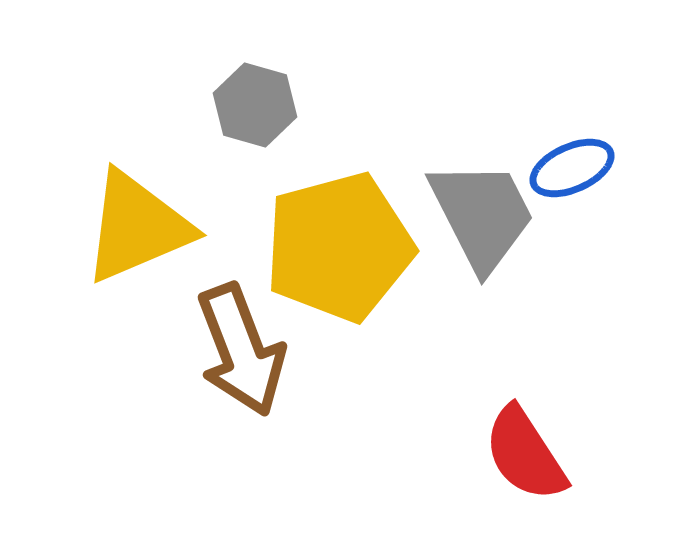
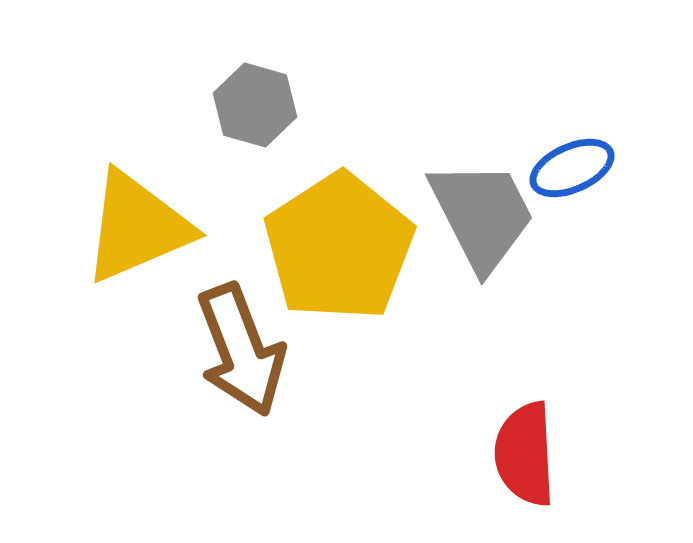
yellow pentagon: rotated 18 degrees counterclockwise
red semicircle: rotated 30 degrees clockwise
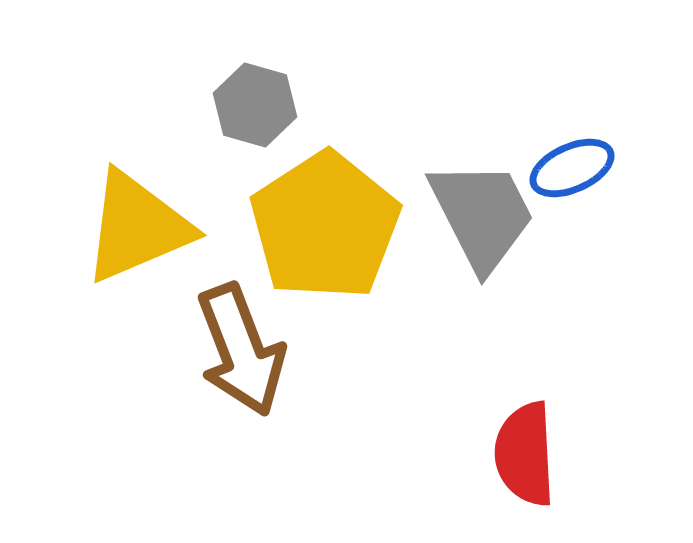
yellow pentagon: moved 14 px left, 21 px up
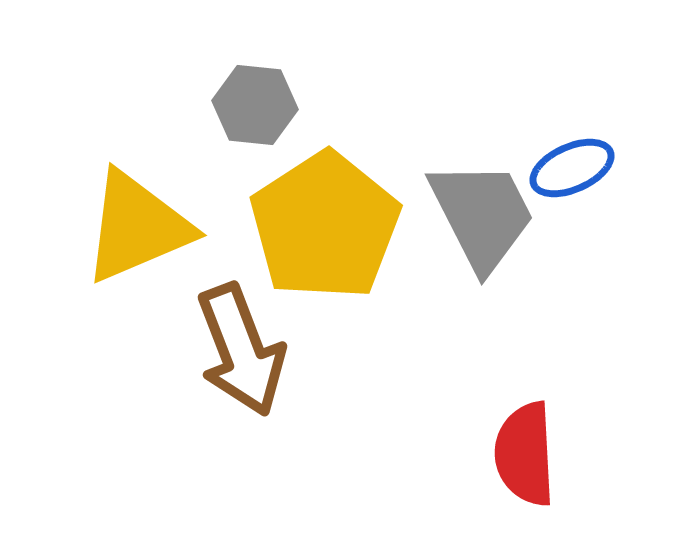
gray hexagon: rotated 10 degrees counterclockwise
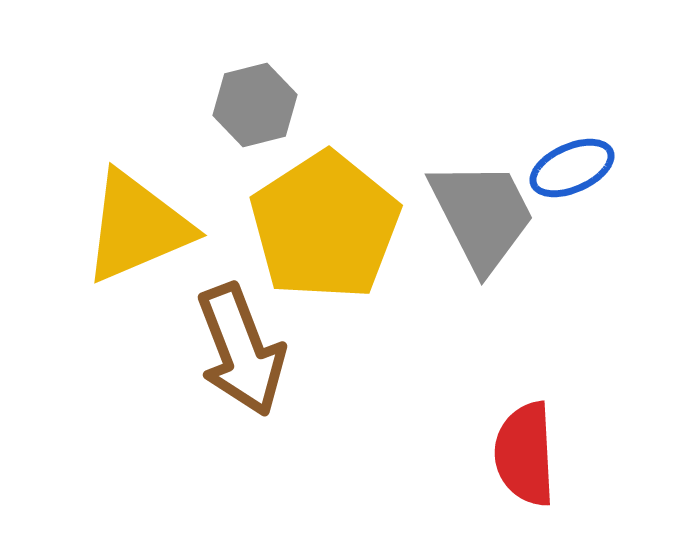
gray hexagon: rotated 20 degrees counterclockwise
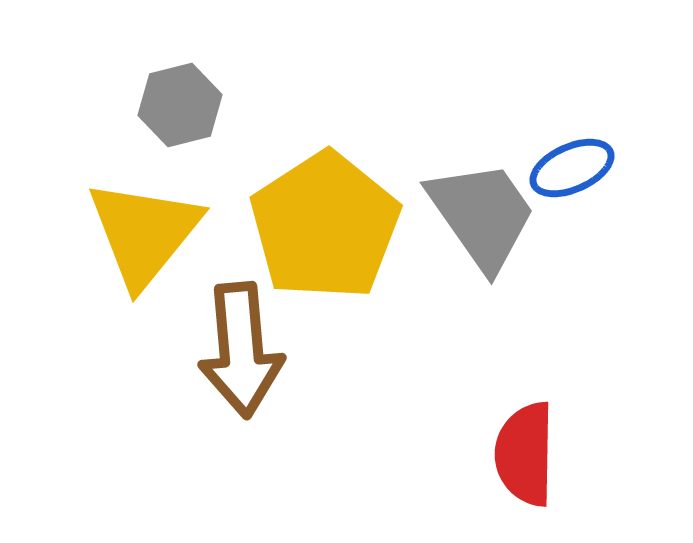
gray hexagon: moved 75 px left
gray trapezoid: rotated 8 degrees counterclockwise
yellow triangle: moved 7 px right, 6 px down; rotated 28 degrees counterclockwise
brown arrow: rotated 16 degrees clockwise
red semicircle: rotated 4 degrees clockwise
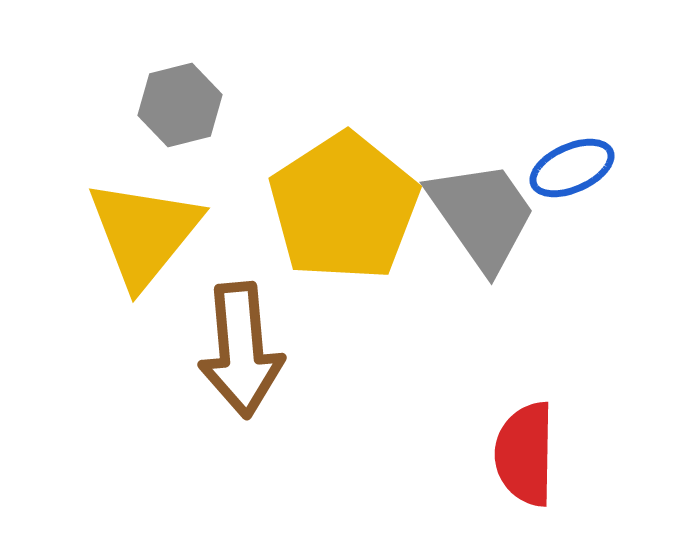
yellow pentagon: moved 19 px right, 19 px up
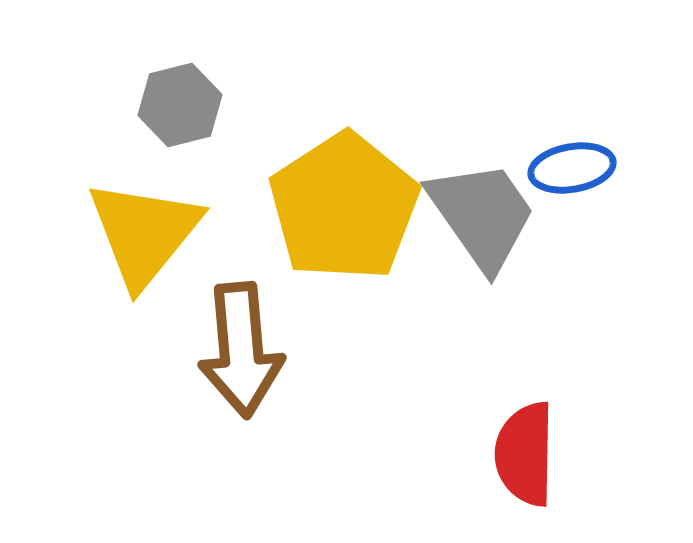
blue ellipse: rotated 14 degrees clockwise
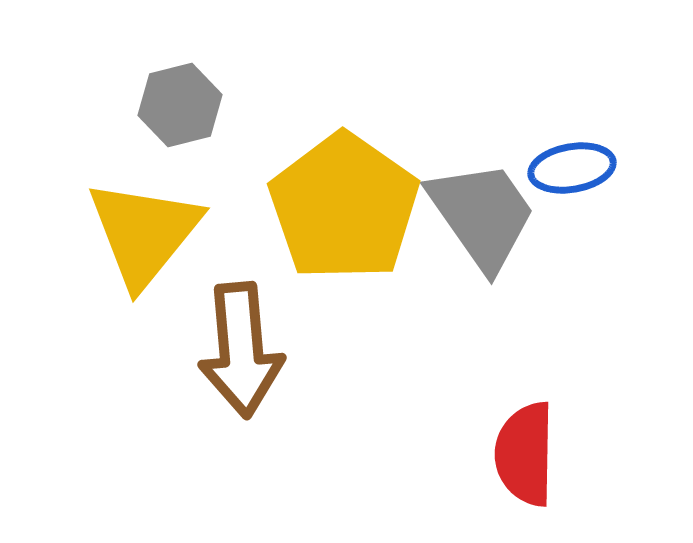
yellow pentagon: rotated 4 degrees counterclockwise
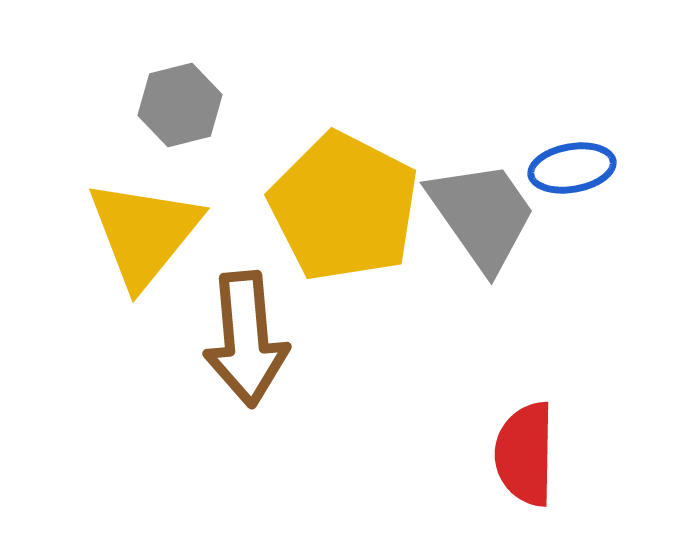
yellow pentagon: rotated 8 degrees counterclockwise
brown arrow: moved 5 px right, 11 px up
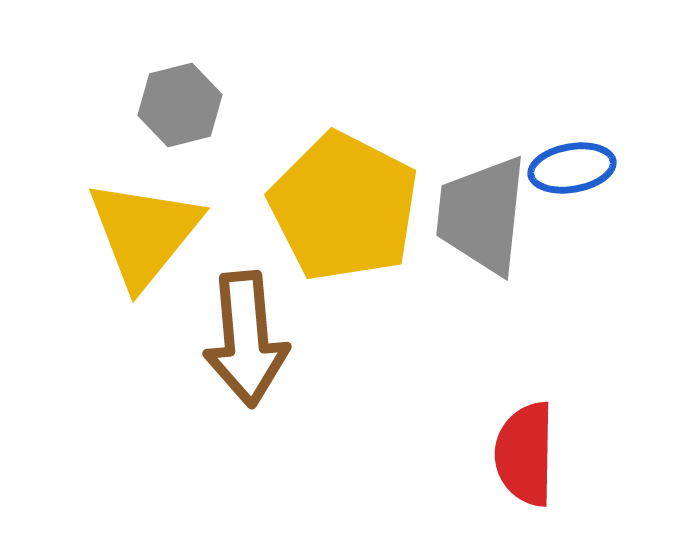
gray trapezoid: rotated 139 degrees counterclockwise
